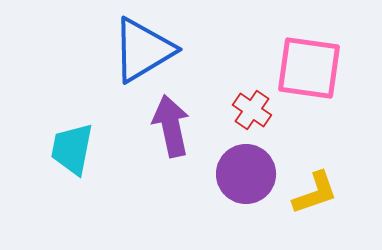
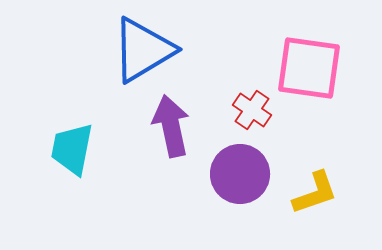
purple circle: moved 6 px left
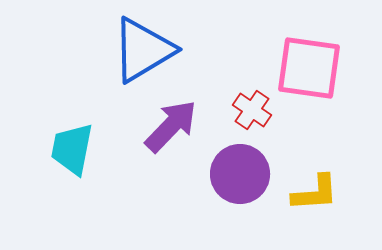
purple arrow: rotated 56 degrees clockwise
yellow L-shape: rotated 15 degrees clockwise
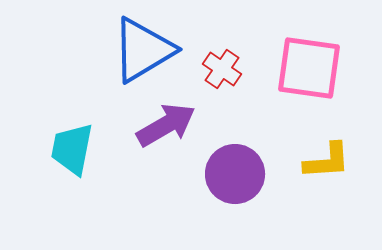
red cross: moved 30 px left, 41 px up
purple arrow: moved 5 px left, 1 px up; rotated 16 degrees clockwise
purple circle: moved 5 px left
yellow L-shape: moved 12 px right, 32 px up
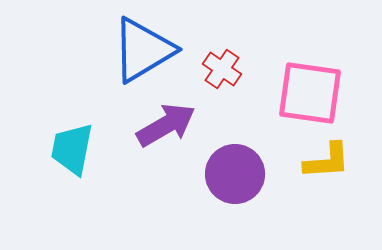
pink square: moved 1 px right, 25 px down
